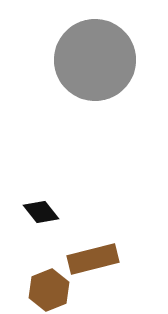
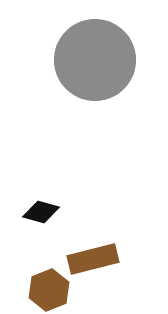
black diamond: rotated 36 degrees counterclockwise
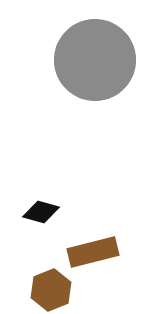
brown rectangle: moved 7 px up
brown hexagon: moved 2 px right
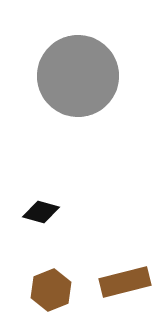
gray circle: moved 17 px left, 16 px down
brown rectangle: moved 32 px right, 30 px down
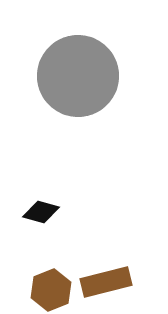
brown rectangle: moved 19 px left
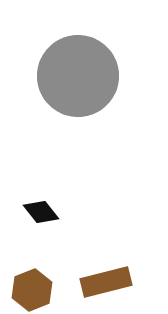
black diamond: rotated 36 degrees clockwise
brown hexagon: moved 19 px left
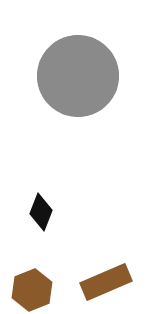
black diamond: rotated 60 degrees clockwise
brown rectangle: rotated 9 degrees counterclockwise
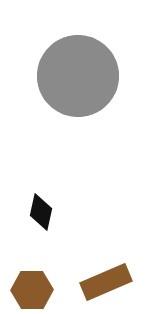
black diamond: rotated 9 degrees counterclockwise
brown hexagon: rotated 21 degrees clockwise
